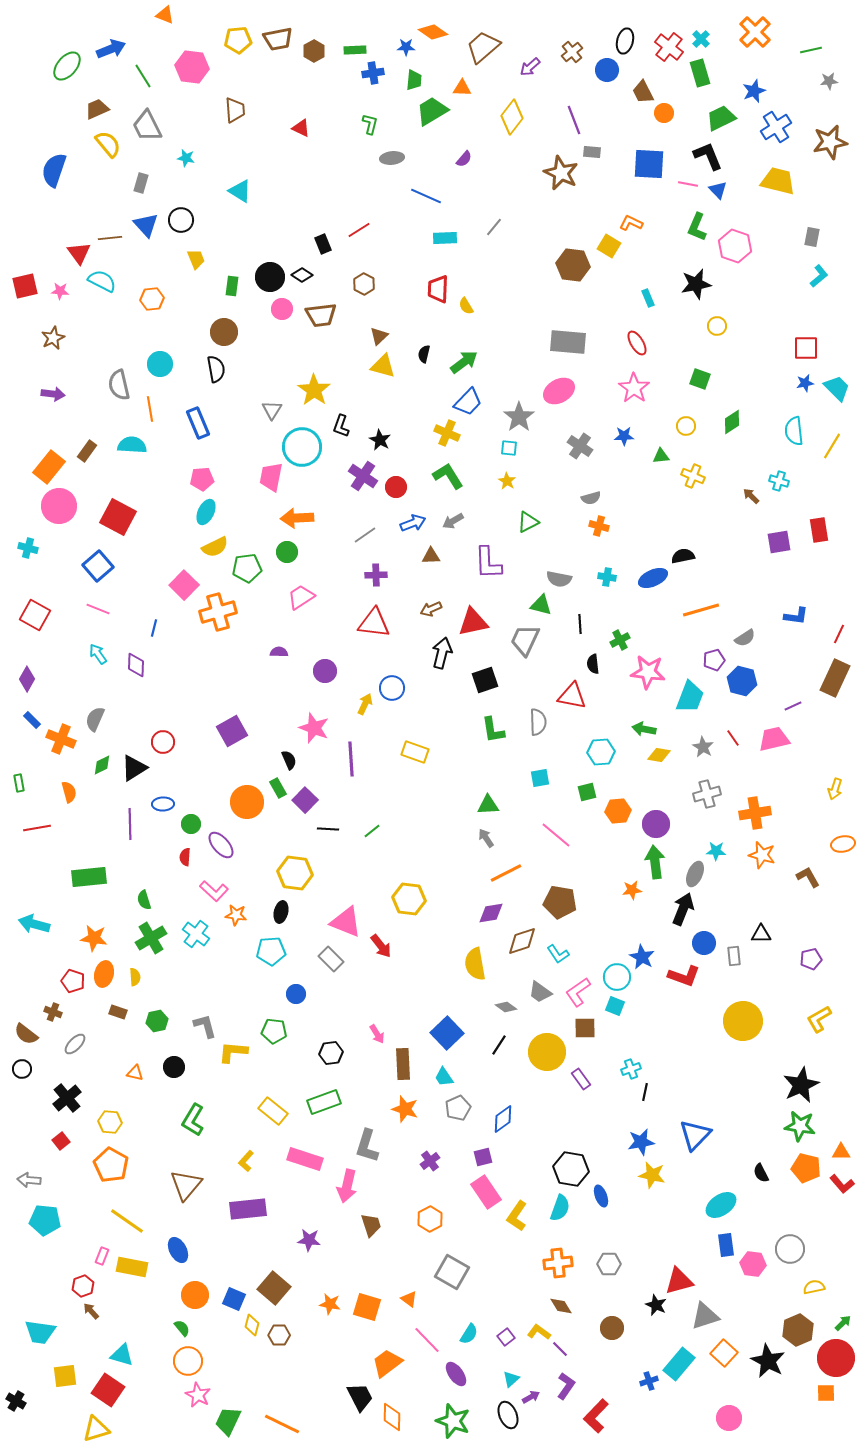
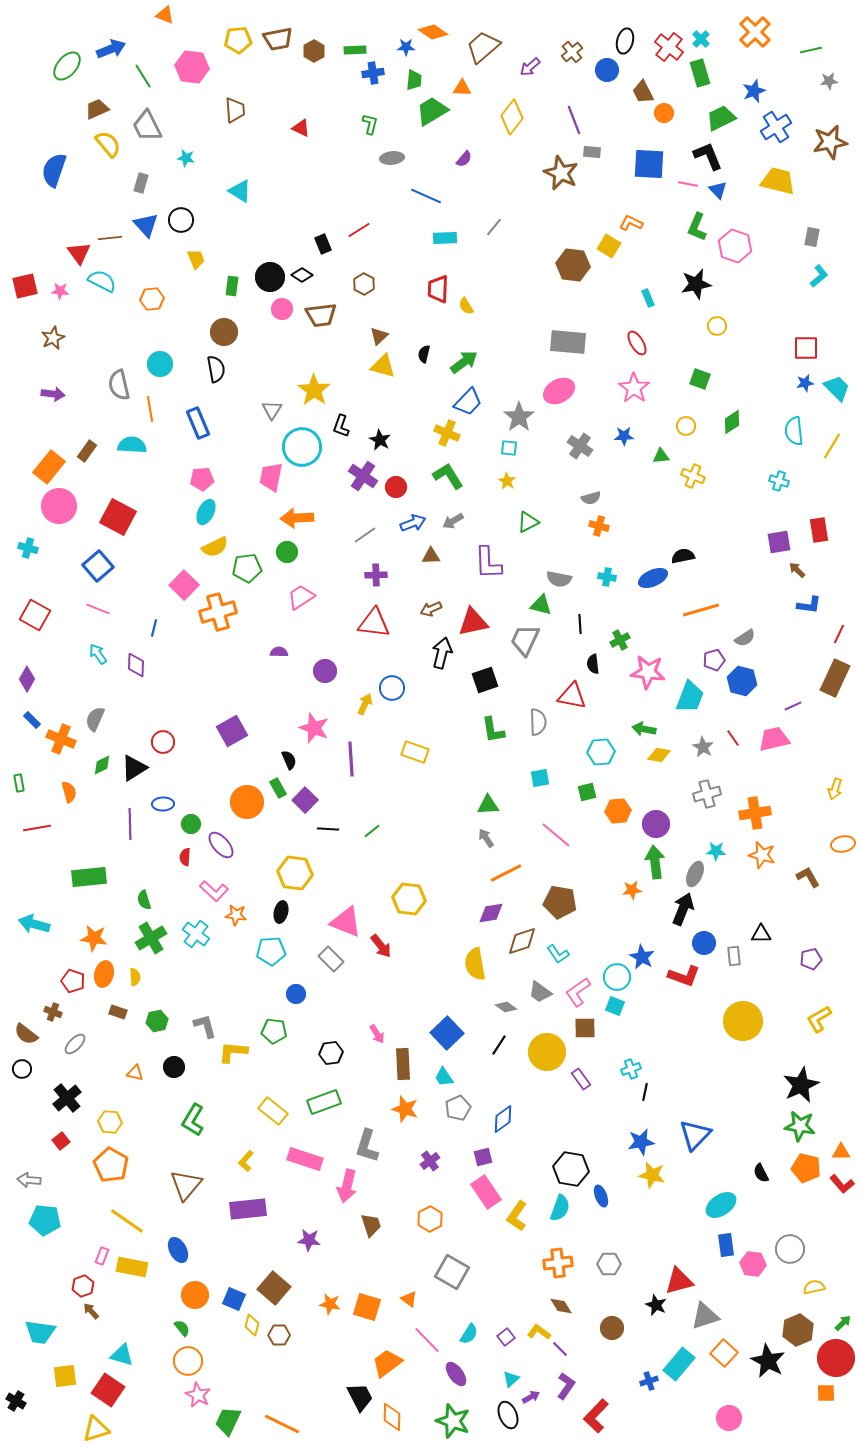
brown arrow at (751, 496): moved 46 px right, 74 px down
blue L-shape at (796, 616): moved 13 px right, 11 px up
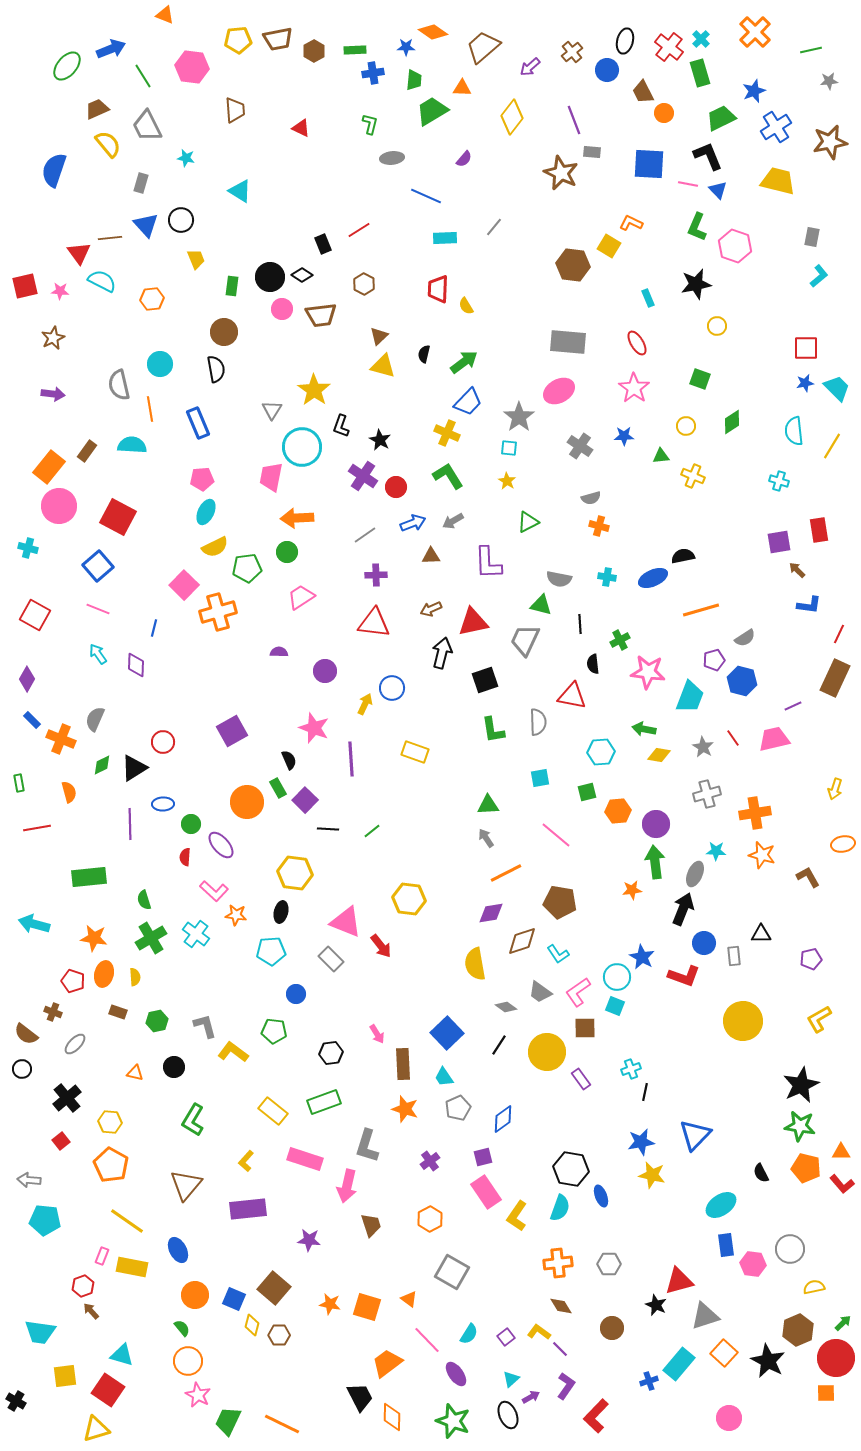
yellow L-shape at (233, 1052): rotated 32 degrees clockwise
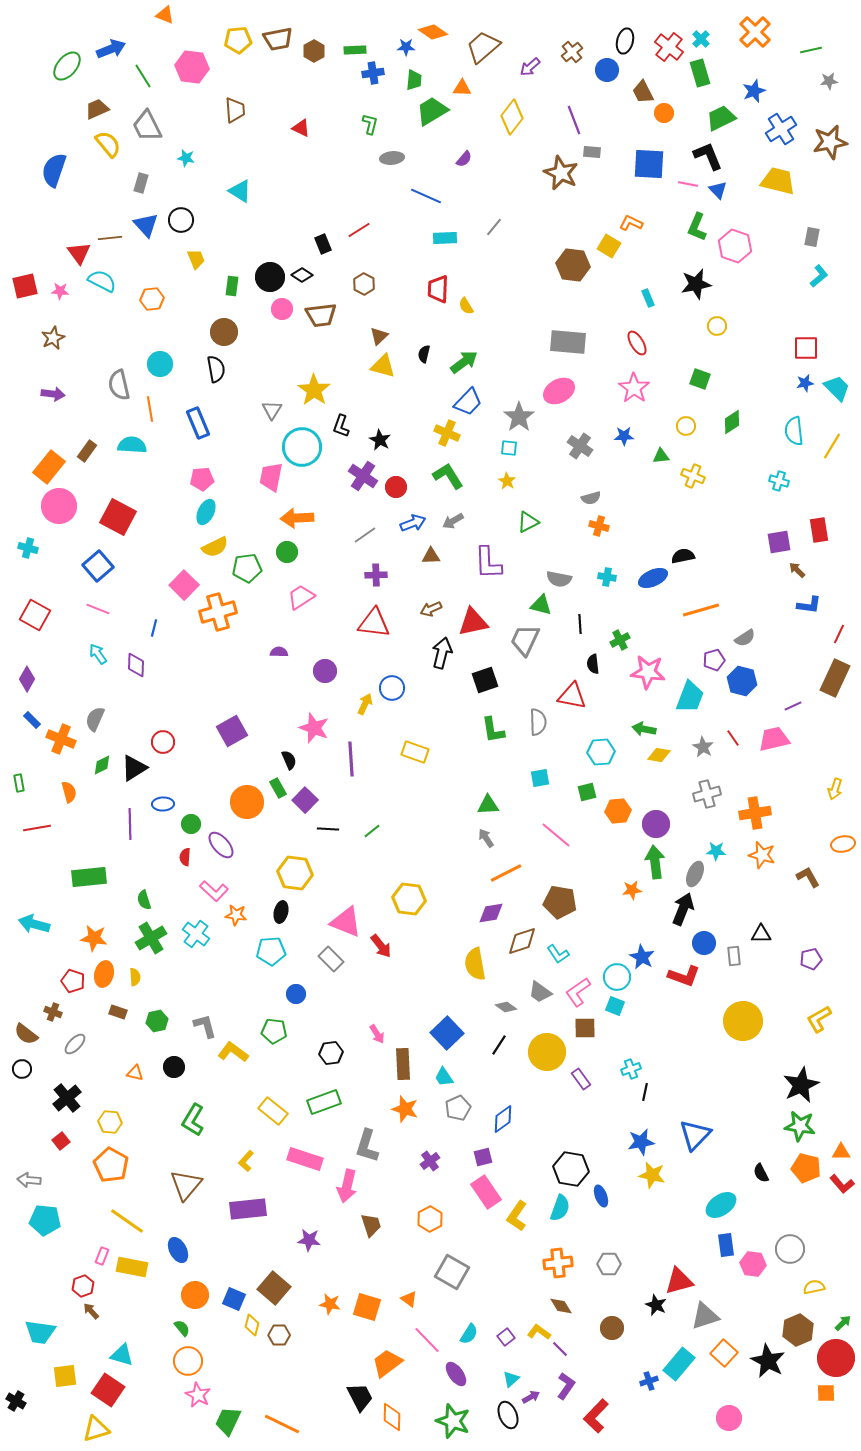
blue cross at (776, 127): moved 5 px right, 2 px down
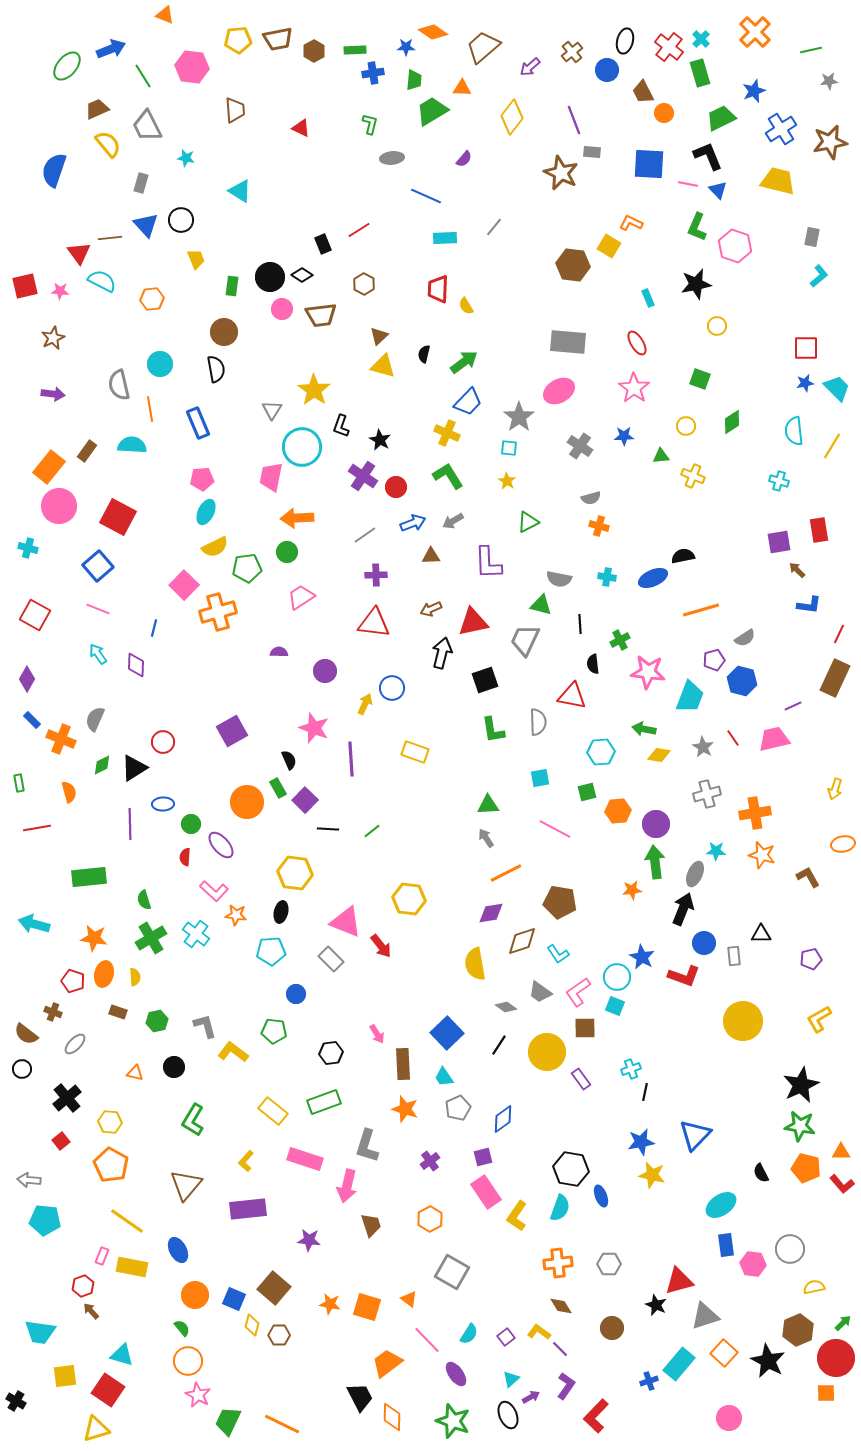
pink line at (556, 835): moved 1 px left, 6 px up; rotated 12 degrees counterclockwise
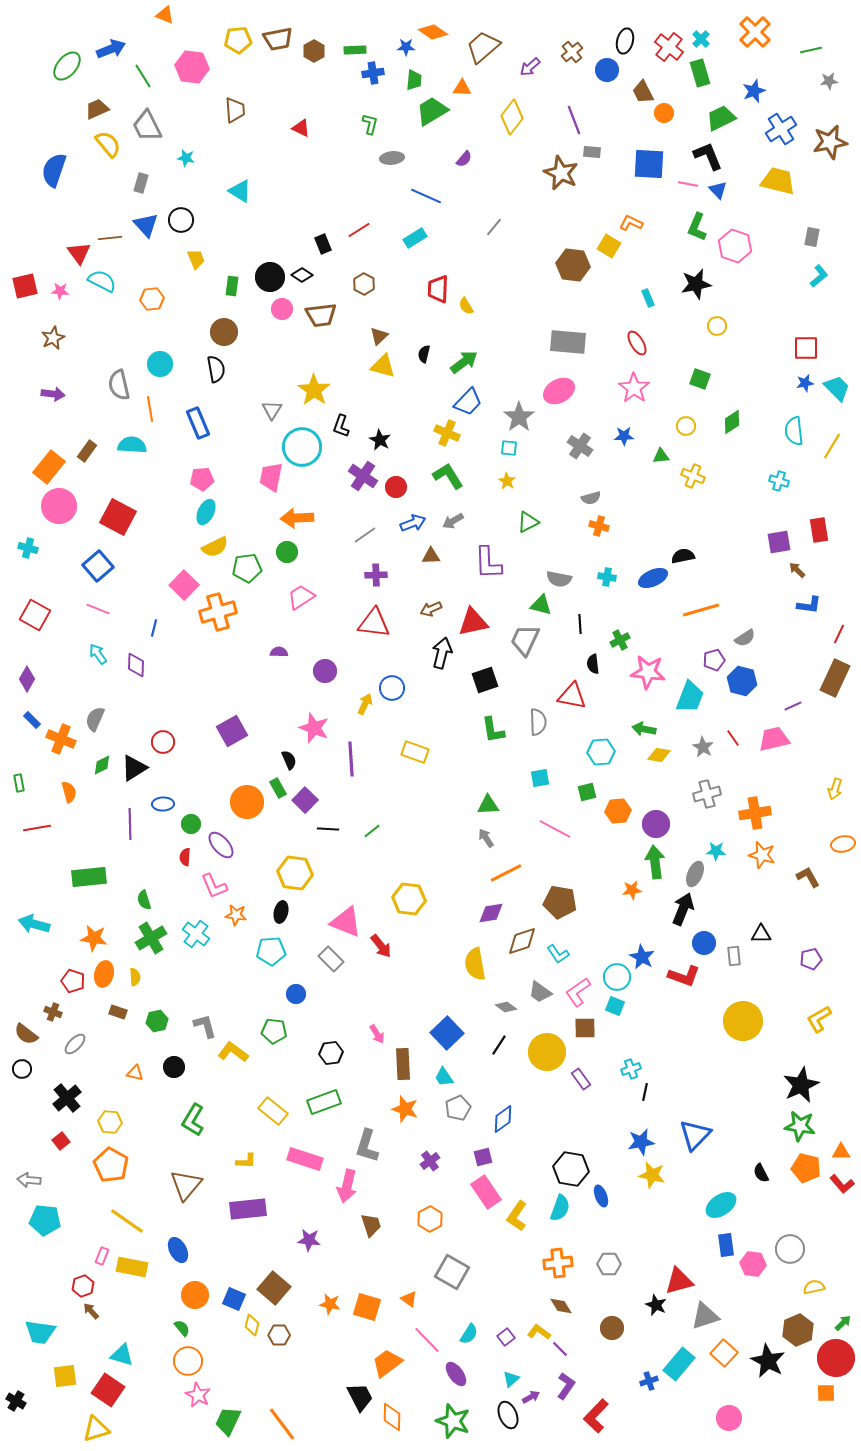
cyan rectangle at (445, 238): moved 30 px left; rotated 30 degrees counterclockwise
pink L-shape at (214, 891): moved 5 px up; rotated 24 degrees clockwise
yellow L-shape at (246, 1161): rotated 130 degrees counterclockwise
orange line at (282, 1424): rotated 27 degrees clockwise
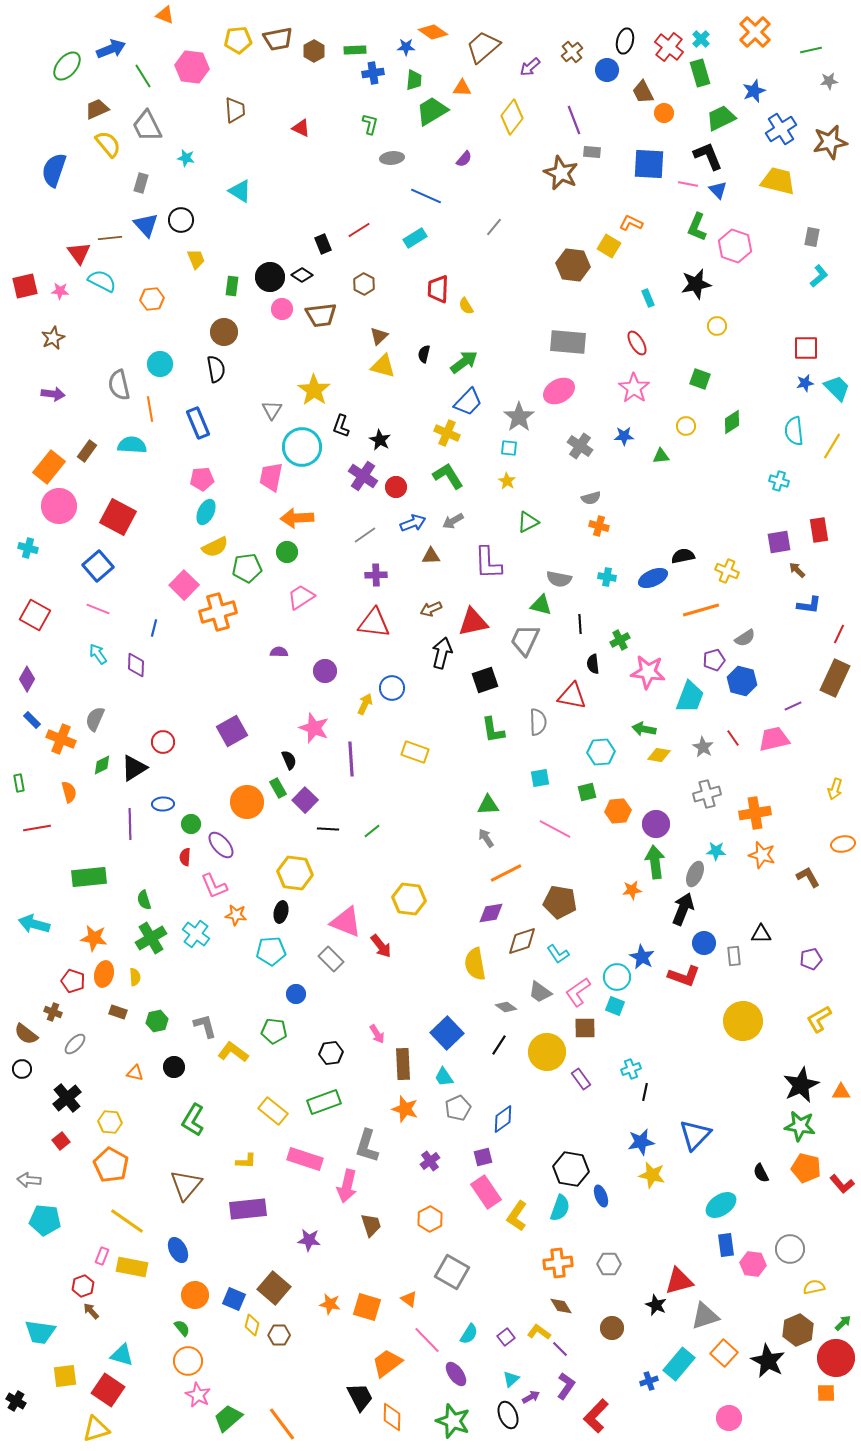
yellow cross at (693, 476): moved 34 px right, 95 px down
orange triangle at (841, 1152): moved 60 px up
green trapezoid at (228, 1421): moved 3 px up; rotated 24 degrees clockwise
